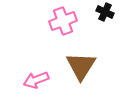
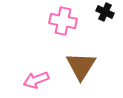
pink cross: rotated 32 degrees clockwise
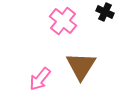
pink cross: rotated 28 degrees clockwise
pink arrow: moved 4 px right, 1 px up; rotated 30 degrees counterclockwise
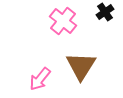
black cross: rotated 30 degrees clockwise
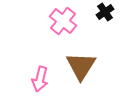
pink arrow: rotated 25 degrees counterclockwise
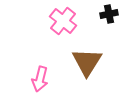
black cross: moved 4 px right, 2 px down; rotated 24 degrees clockwise
brown triangle: moved 6 px right, 4 px up
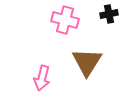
pink cross: moved 2 px right, 1 px up; rotated 24 degrees counterclockwise
pink arrow: moved 2 px right, 1 px up
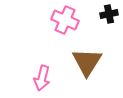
pink cross: rotated 8 degrees clockwise
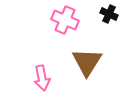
black cross: rotated 36 degrees clockwise
pink arrow: rotated 25 degrees counterclockwise
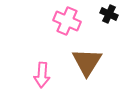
pink cross: moved 2 px right, 1 px down
pink arrow: moved 3 px up; rotated 15 degrees clockwise
